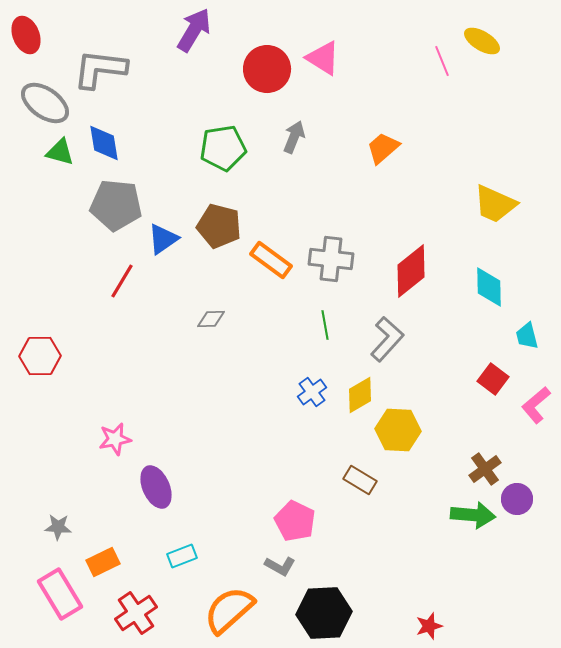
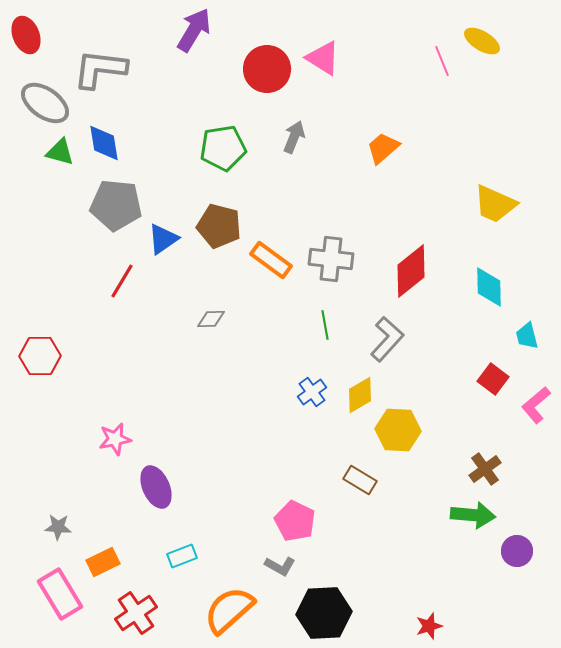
purple circle at (517, 499): moved 52 px down
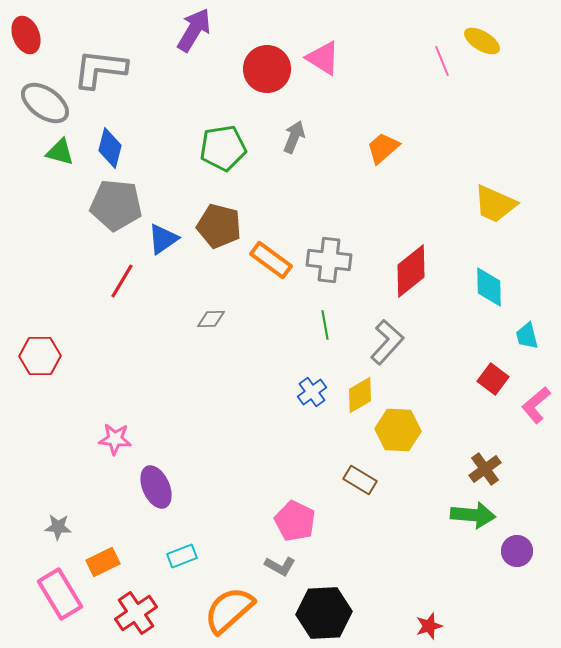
blue diamond at (104, 143): moved 6 px right, 5 px down; rotated 24 degrees clockwise
gray cross at (331, 259): moved 2 px left, 1 px down
gray L-shape at (387, 339): moved 3 px down
pink star at (115, 439): rotated 16 degrees clockwise
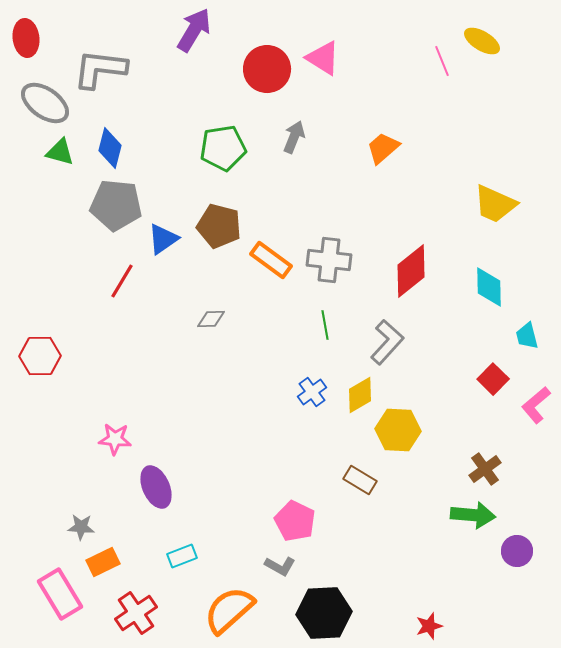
red ellipse at (26, 35): moved 3 px down; rotated 15 degrees clockwise
red square at (493, 379): rotated 8 degrees clockwise
gray star at (58, 527): moved 23 px right
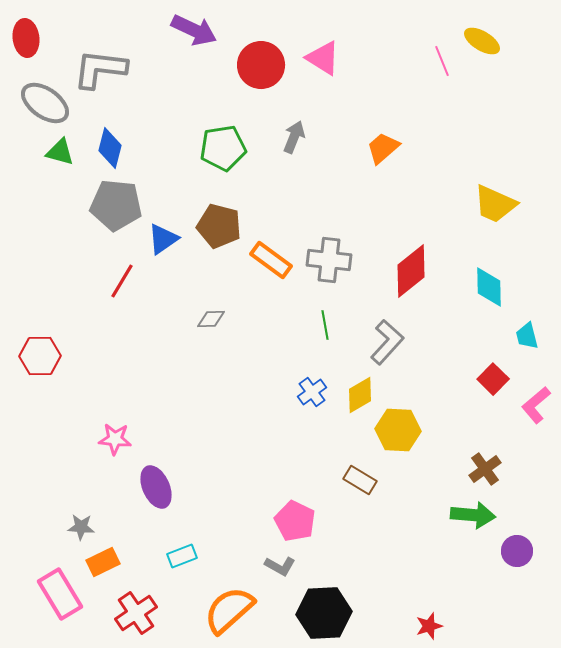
purple arrow at (194, 30): rotated 84 degrees clockwise
red circle at (267, 69): moved 6 px left, 4 px up
